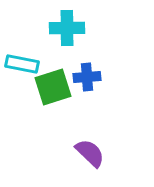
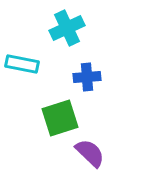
cyan cross: rotated 24 degrees counterclockwise
green square: moved 7 px right, 31 px down
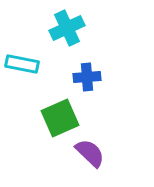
green square: rotated 6 degrees counterclockwise
